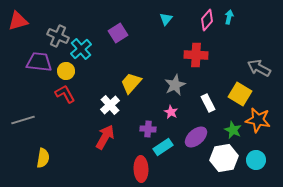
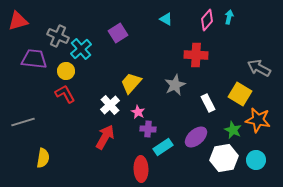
cyan triangle: rotated 40 degrees counterclockwise
purple trapezoid: moved 5 px left, 3 px up
pink star: moved 33 px left
gray line: moved 2 px down
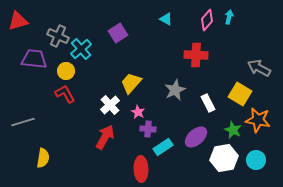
gray star: moved 5 px down
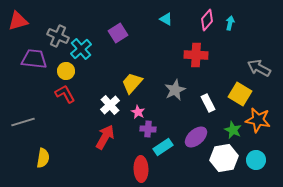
cyan arrow: moved 1 px right, 6 px down
yellow trapezoid: moved 1 px right
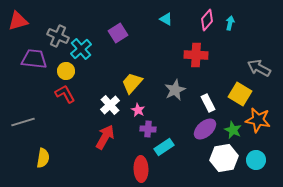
pink star: moved 2 px up
purple ellipse: moved 9 px right, 8 px up
cyan rectangle: moved 1 px right
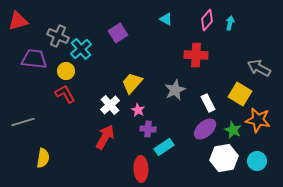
cyan circle: moved 1 px right, 1 px down
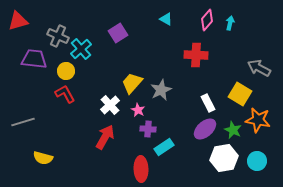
gray star: moved 14 px left
yellow semicircle: rotated 96 degrees clockwise
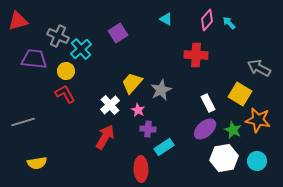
cyan arrow: moved 1 px left; rotated 56 degrees counterclockwise
yellow semicircle: moved 6 px left, 5 px down; rotated 24 degrees counterclockwise
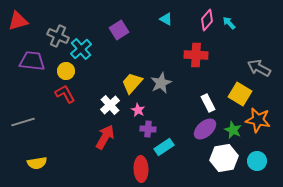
purple square: moved 1 px right, 3 px up
purple trapezoid: moved 2 px left, 2 px down
gray star: moved 7 px up
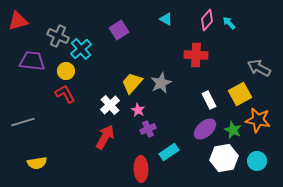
yellow square: rotated 30 degrees clockwise
white rectangle: moved 1 px right, 3 px up
purple cross: rotated 28 degrees counterclockwise
cyan rectangle: moved 5 px right, 5 px down
